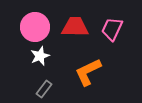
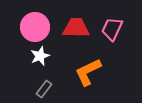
red trapezoid: moved 1 px right, 1 px down
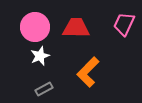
pink trapezoid: moved 12 px right, 5 px up
orange L-shape: rotated 20 degrees counterclockwise
gray rectangle: rotated 24 degrees clockwise
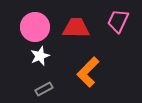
pink trapezoid: moved 6 px left, 3 px up
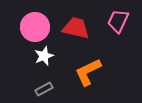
red trapezoid: rotated 12 degrees clockwise
white star: moved 4 px right
orange L-shape: rotated 20 degrees clockwise
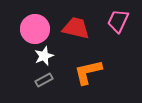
pink circle: moved 2 px down
orange L-shape: rotated 12 degrees clockwise
gray rectangle: moved 9 px up
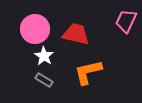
pink trapezoid: moved 8 px right
red trapezoid: moved 6 px down
white star: rotated 18 degrees counterclockwise
gray rectangle: rotated 60 degrees clockwise
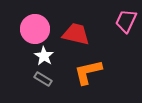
gray rectangle: moved 1 px left, 1 px up
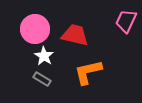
red trapezoid: moved 1 px left, 1 px down
gray rectangle: moved 1 px left
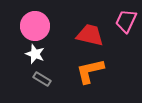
pink circle: moved 3 px up
red trapezoid: moved 15 px right
white star: moved 9 px left, 2 px up; rotated 12 degrees counterclockwise
orange L-shape: moved 2 px right, 1 px up
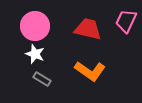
red trapezoid: moved 2 px left, 6 px up
orange L-shape: rotated 132 degrees counterclockwise
